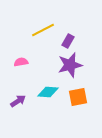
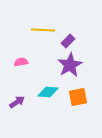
yellow line: rotated 30 degrees clockwise
purple rectangle: rotated 16 degrees clockwise
purple star: rotated 15 degrees counterclockwise
purple arrow: moved 1 px left, 1 px down
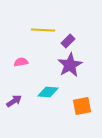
orange square: moved 4 px right, 9 px down
purple arrow: moved 3 px left, 1 px up
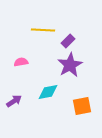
cyan diamond: rotated 15 degrees counterclockwise
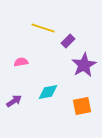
yellow line: moved 2 px up; rotated 15 degrees clockwise
purple star: moved 14 px right
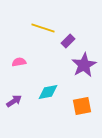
pink semicircle: moved 2 px left
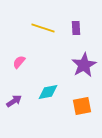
purple rectangle: moved 8 px right, 13 px up; rotated 48 degrees counterclockwise
pink semicircle: rotated 40 degrees counterclockwise
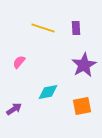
purple arrow: moved 8 px down
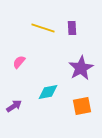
purple rectangle: moved 4 px left
purple star: moved 3 px left, 3 px down
purple arrow: moved 3 px up
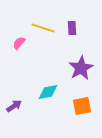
pink semicircle: moved 19 px up
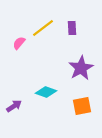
yellow line: rotated 55 degrees counterclockwise
cyan diamond: moved 2 px left; rotated 30 degrees clockwise
